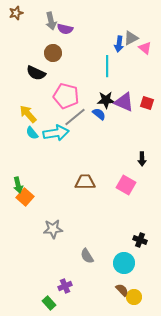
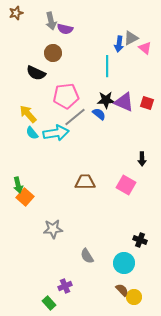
pink pentagon: rotated 20 degrees counterclockwise
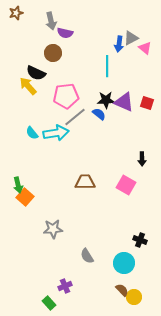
purple semicircle: moved 4 px down
yellow arrow: moved 28 px up
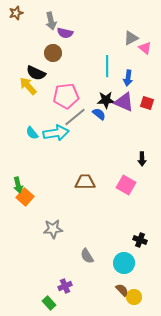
blue arrow: moved 9 px right, 34 px down
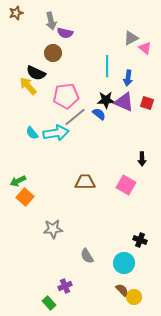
green arrow: moved 4 px up; rotated 77 degrees clockwise
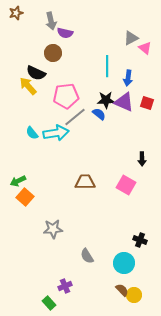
yellow circle: moved 2 px up
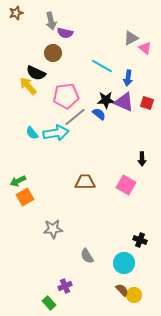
cyan line: moved 5 px left; rotated 60 degrees counterclockwise
orange square: rotated 18 degrees clockwise
